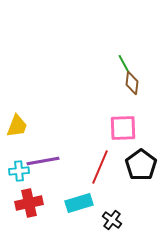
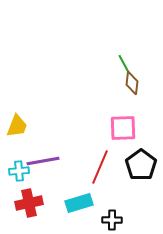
black cross: rotated 36 degrees counterclockwise
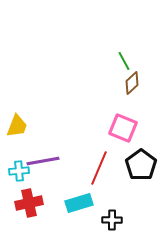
green line: moved 3 px up
brown diamond: rotated 40 degrees clockwise
pink square: rotated 24 degrees clockwise
red line: moved 1 px left, 1 px down
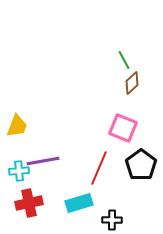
green line: moved 1 px up
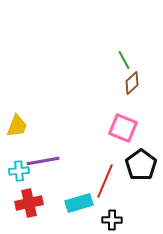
red line: moved 6 px right, 13 px down
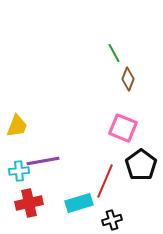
green line: moved 10 px left, 7 px up
brown diamond: moved 4 px left, 4 px up; rotated 25 degrees counterclockwise
black cross: rotated 18 degrees counterclockwise
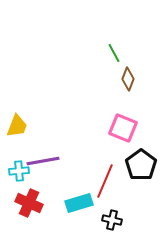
red cross: rotated 36 degrees clockwise
black cross: rotated 30 degrees clockwise
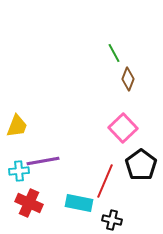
pink square: rotated 24 degrees clockwise
cyan rectangle: rotated 28 degrees clockwise
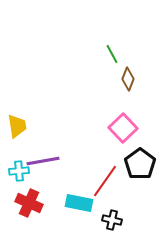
green line: moved 2 px left, 1 px down
yellow trapezoid: rotated 30 degrees counterclockwise
black pentagon: moved 1 px left, 1 px up
red line: rotated 12 degrees clockwise
